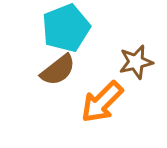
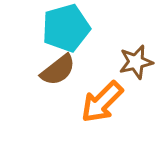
cyan pentagon: rotated 6 degrees clockwise
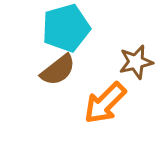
orange arrow: moved 3 px right, 1 px down
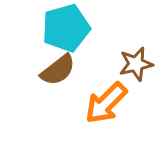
brown star: moved 2 px down
orange arrow: moved 1 px right
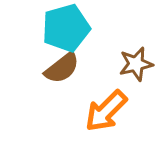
brown semicircle: moved 4 px right, 2 px up
orange arrow: moved 8 px down
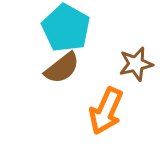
cyan pentagon: rotated 27 degrees counterclockwise
orange arrow: rotated 21 degrees counterclockwise
